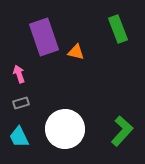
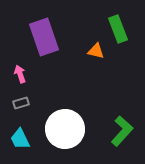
orange triangle: moved 20 px right, 1 px up
pink arrow: moved 1 px right
cyan trapezoid: moved 1 px right, 2 px down
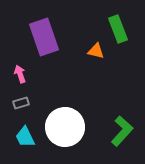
white circle: moved 2 px up
cyan trapezoid: moved 5 px right, 2 px up
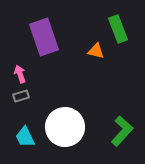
gray rectangle: moved 7 px up
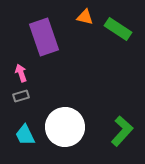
green rectangle: rotated 36 degrees counterclockwise
orange triangle: moved 11 px left, 34 px up
pink arrow: moved 1 px right, 1 px up
cyan trapezoid: moved 2 px up
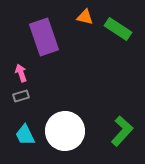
white circle: moved 4 px down
